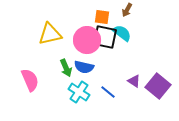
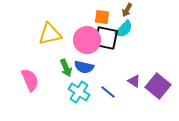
cyan semicircle: moved 2 px right, 4 px up; rotated 96 degrees clockwise
black square: moved 1 px right, 1 px down
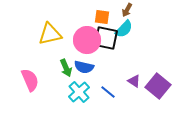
cyan cross: rotated 15 degrees clockwise
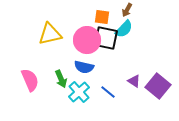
green arrow: moved 5 px left, 11 px down
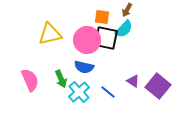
purple triangle: moved 1 px left
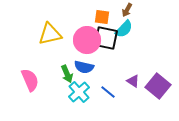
green arrow: moved 6 px right, 5 px up
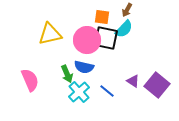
purple square: moved 1 px left, 1 px up
blue line: moved 1 px left, 1 px up
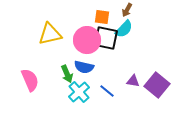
purple triangle: rotated 24 degrees counterclockwise
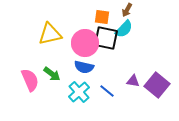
pink circle: moved 2 px left, 3 px down
green arrow: moved 15 px left; rotated 30 degrees counterclockwise
